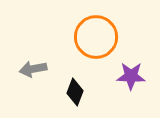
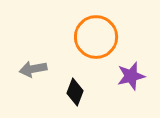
purple star: rotated 16 degrees counterclockwise
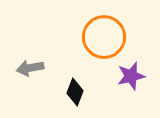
orange circle: moved 8 px right
gray arrow: moved 3 px left, 1 px up
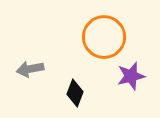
gray arrow: moved 1 px down
black diamond: moved 1 px down
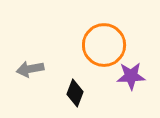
orange circle: moved 8 px down
purple star: rotated 12 degrees clockwise
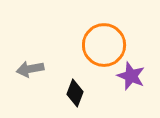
purple star: rotated 24 degrees clockwise
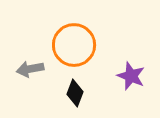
orange circle: moved 30 px left
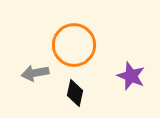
gray arrow: moved 5 px right, 4 px down
black diamond: rotated 8 degrees counterclockwise
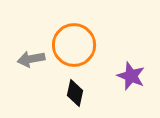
gray arrow: moved 4 px left, 14 px up
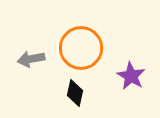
orange circle: moved 7 px right, 3 px down
purple star: rotated 8 degrees clockwise
